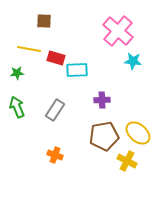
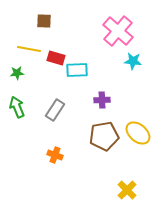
yellow cross: moved 29 px down; rotated 18 degrees clockwise
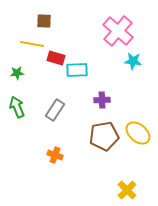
yellow line: moved 3 px right, 5 px up
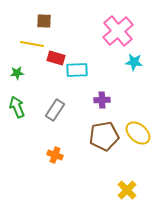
pink cross: rotated 8 degrees clockwise
cyan star: moved 1 px right, 1 px down
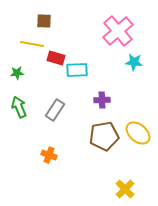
green arrow: moved 2 px right
orange cross: moved 6 px left
yellow cross: moved 2 px left, 1 px up
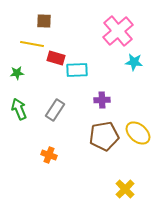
green arrow: moved 2 px down
